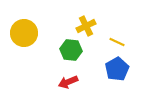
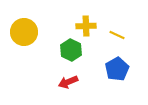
yellow cross: rotated 24 degrees clockwise
yellow circle: moved 1 px up
yellow line: moved 7 px up
green hexagon: rotated 20 degrees clockwise
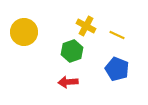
yellow cross: rotated 30 degrees clockwise
green hexagon: moved 1 px right, 1 px down; rotated 15 degrees clockwise
blue pentagon: rotated 20 degrees counterclockwise
red arrow: rotated 18 degrees clockwise
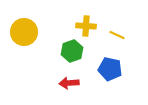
yellow cross: rotated 24 degrees counterclockwise
blue pentagon: moved 7 px left; rotated 10 degrees counterclockwise
red arrow: moved 1 px right, 1 px down
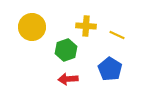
yellow circle: moved 8 px right, 5 px up
green hexagon: moved 6 px left, 1 px up
blue pentagon: rotated 20 degrees clockwise
red arrow: moved 1 px left, 4 px up
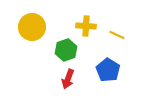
blue pentagon: moved 2 px left, 1 px down
red arrow: rotated 66 degrees counterclockwise
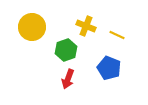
yellow cross: rotated 18 degrees clockwise
blue pentagon: moved 1 px right, 2 px up; rotated 10 degrees counterclockwise
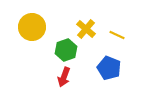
yellow cross: moved 3 px down; rotated 18 degrees clockwise
red arrow: moved 4 px left, 2 px up
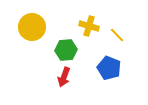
yellow cross: moved 3 px right, 3 px up; rotated 24 degrees counterclockwise
yellow line: rotated 21 degrees clockwise
green hexagon: rotated 15 degrees clockwise
